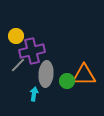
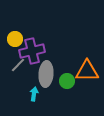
yellow circle: moved 1 px left, 3 px down
orange triangle: moved 3 px right, 4 px up
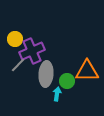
purple cross: rotated 10 degrees counterclockwise
cyan arrow: moved 23 px right
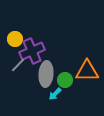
green circle: moved 2 px left, 1 px up
cyan arrow: moved 2 px left; rotated 144 degrees counterclockwise
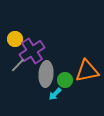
purple cross: rotated 10 degrees counterclockwise
orange triangle: rotated 10 degrees counterclockwise
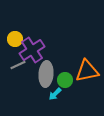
purple cross: moved 1 px up
gray line: rotated 21 degrees clockwise
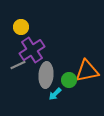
yellow circle: moved 6 px right, 12 px up
gray ellipse: moved 1 px down
green circle: moved 4 px right
